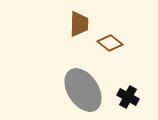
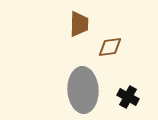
brown diamond: moved 4 px down; rotated 45 degrees counterclockwise
gray ellipse: rotated 30 degrees clockwise
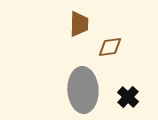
black cross: rotated 15 degrees clockwise
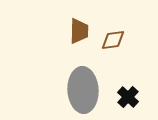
brown trapezoid: moved 7 px down
brown diamond: moved 3 px right, 7 px up
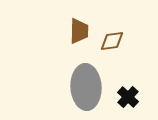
brown diamond: moved 1 px left, 1 px down
gray ellipse: moved 3 px right, 3 px up
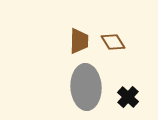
brown trapezoid: moved 10 px down
brown diamond: moved 1 px right, 1 px down; rotated 65 degrees clockwise
